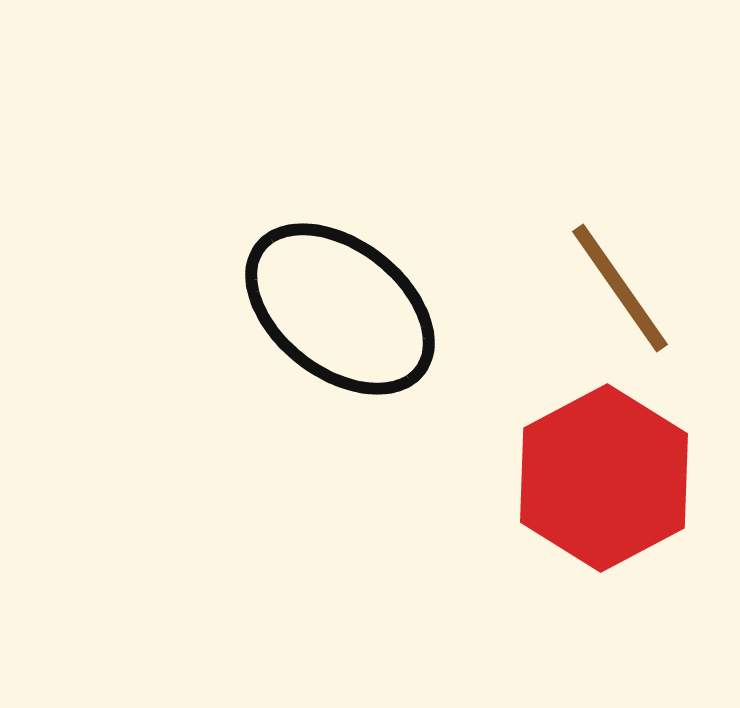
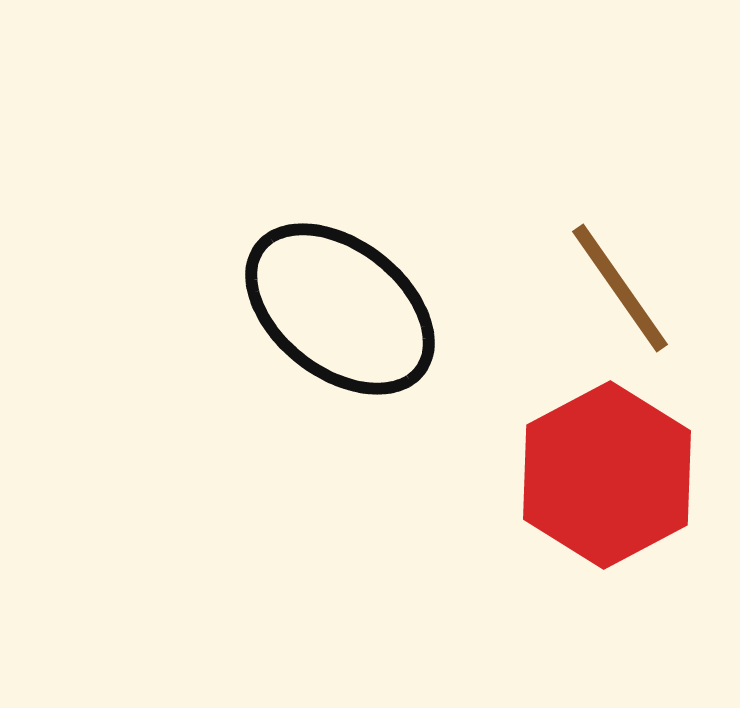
red hexagon: moved 3 px right, 3 px up
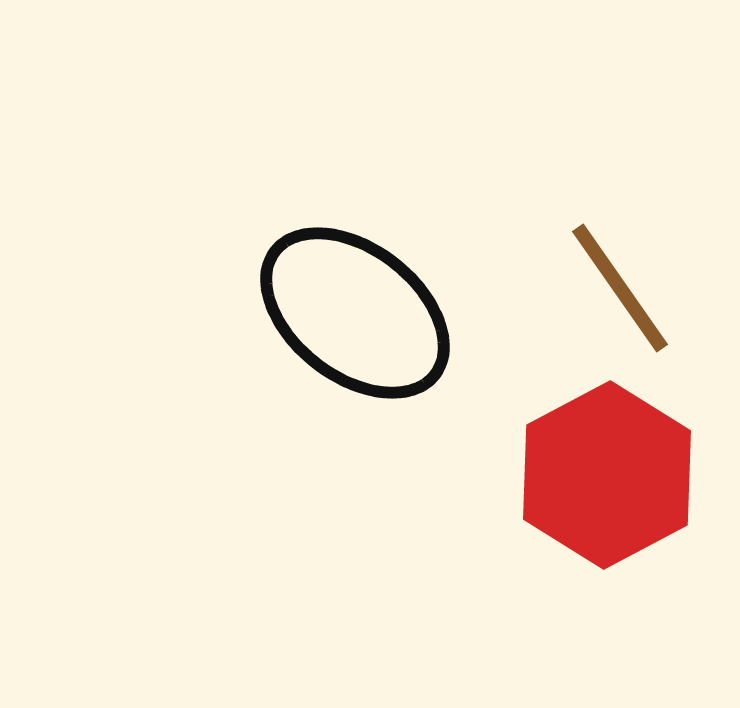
black ellipse: moved 15 px right, 4 px down
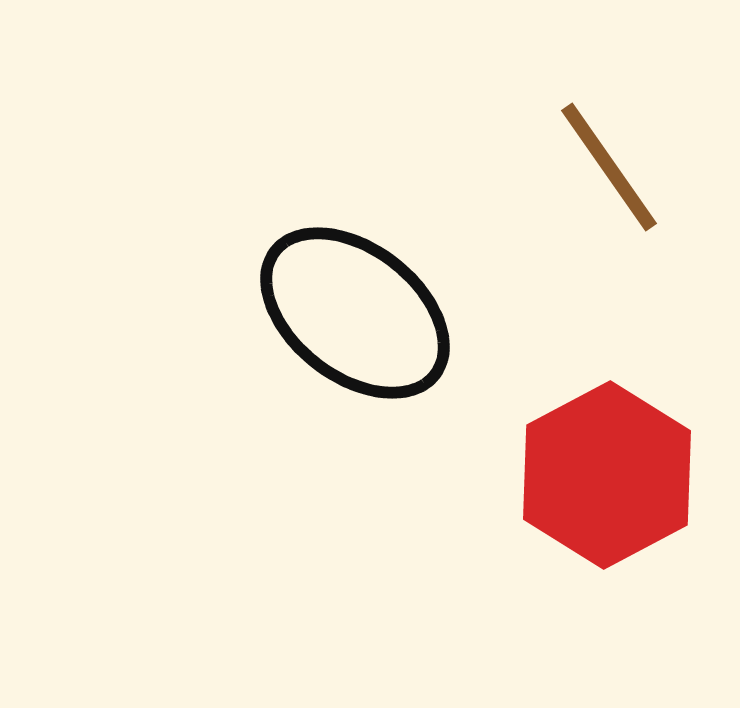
brown line: moved 11 px left, 121 px up
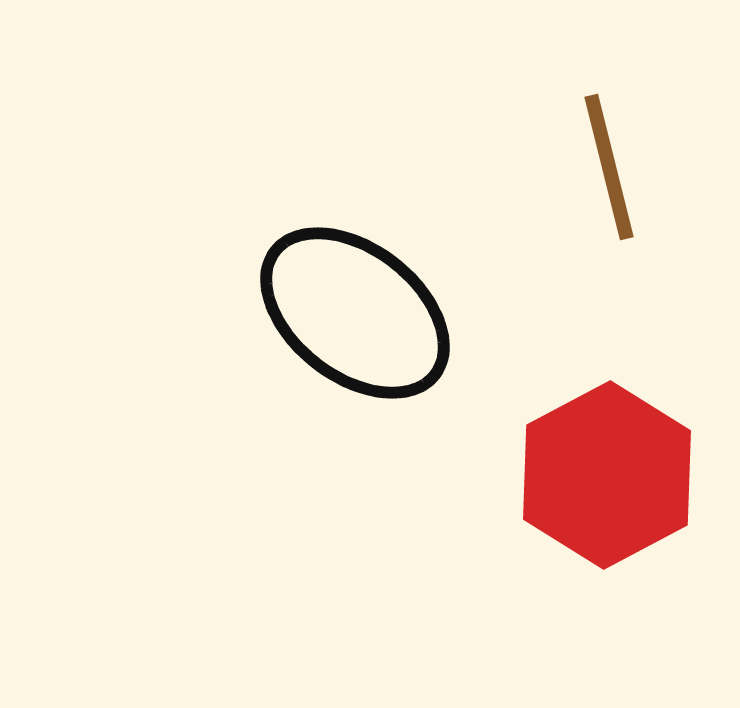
brown line: rotated 21 degrees clockwise
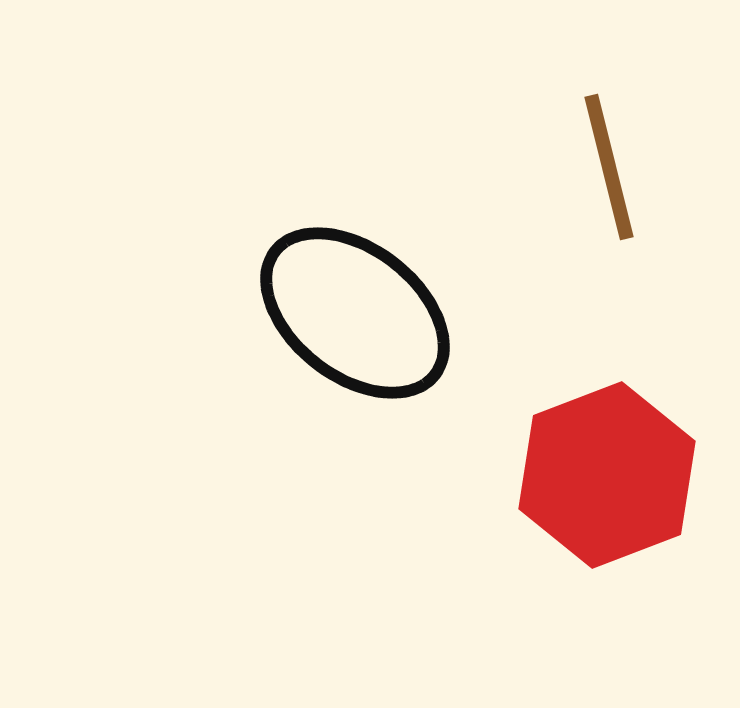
red hexagon: rotated 7 degrees clockwise
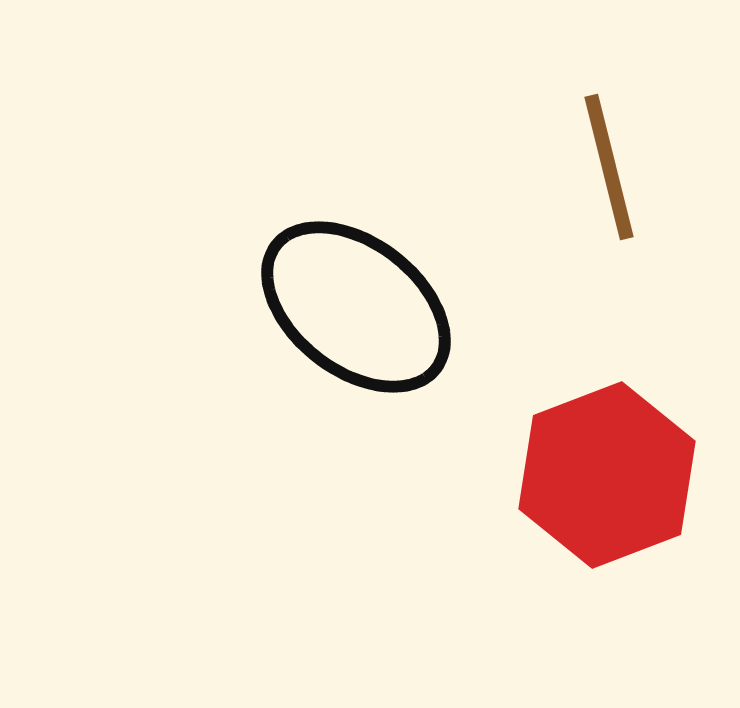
black ellipse: moved 1 px right, 6 px up
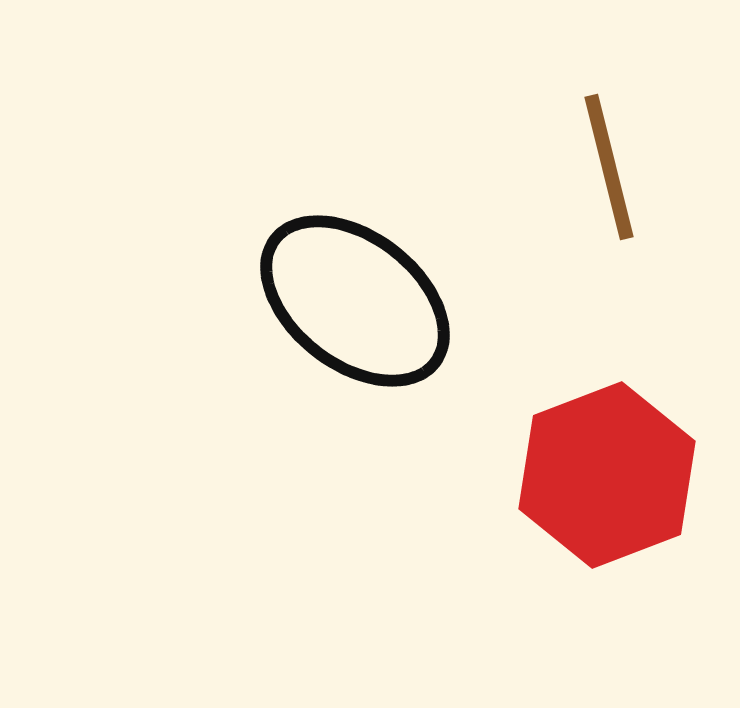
black ellipse: moved 1 px left, 6 px up
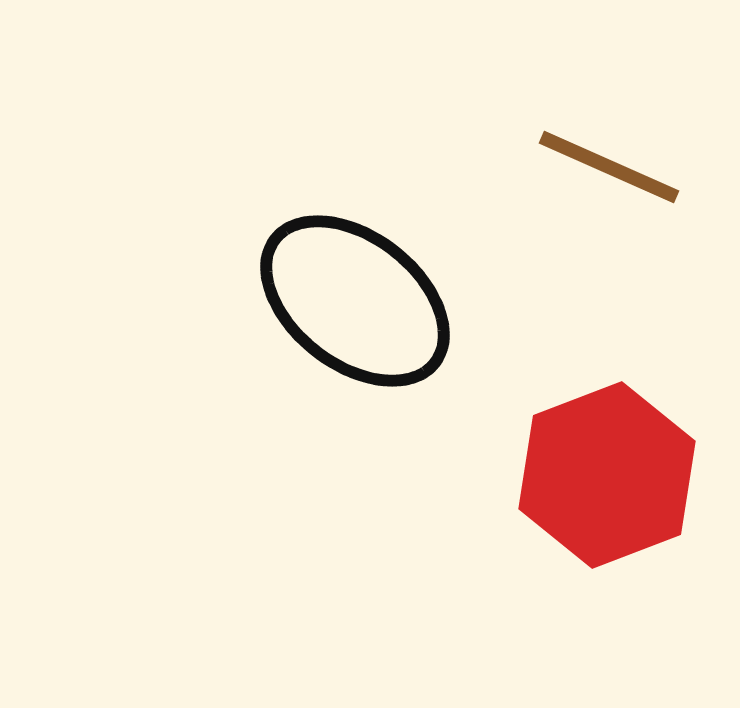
brown line: rotated 52 degrees counterclockwise
